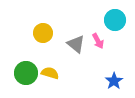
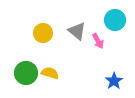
gray triangle: moved 1 px right, 13 px up
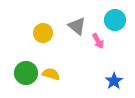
gray triangle: moved 5 px up
yellow semicircle: moved 1 px right, 1 px down
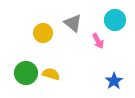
gray triangle: moved 4 px left, 3 px up
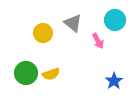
yellow semicircle: rotated 144 degrees clockwise
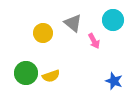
cyan circle: moved 2 px left
pink arrow: moved 4 px left
yellow semicircle: moved 2 px down
blue star: rotated 18 degrees counterclockwise
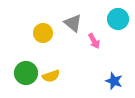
cyan circle: moved 5 px right, 1 px up
